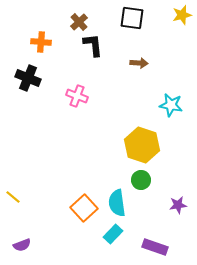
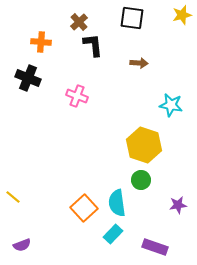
yellow hexagon: moved 2 px right
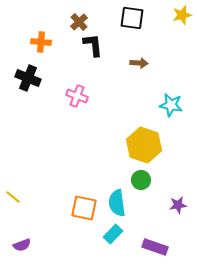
orange square: rotated 36 degrees counterclockwise
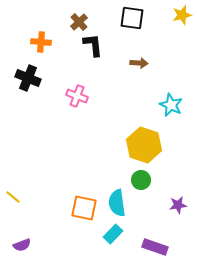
cyan star: rotated 15 degrees clockwise
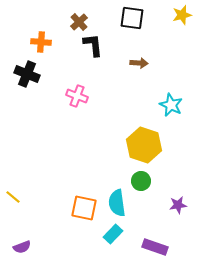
black cross: moved 1 px left, 4 px up
green circle: moved 1 px down
purple semicircle: moved 2 px down
